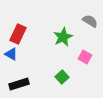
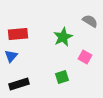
red rectangle: rotated 60 degrees clockwise
blue triangle: moved 2 px down; rotated 40 degrees clockwise
green square: rotated 24 degrees clockwise
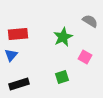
blue triangle: moved 1 px up
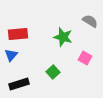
green star: rotated 30 degrees counterclockwise
pink square: moved 1 px down
green square: moved 9 px left, 5 px up; rotated 24 degrees counterclockwise
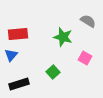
gray semicircle: moved 2 px left
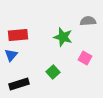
gray semicircle: rotated 35 degrees counterclockwise
red rectangle: moved 1 px down
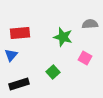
gray semicircle: moved 2 px right, 3 px down
red rectangle: moved 2 px right, 2 px up
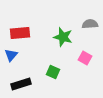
green square: rotated 24 degrees counterclockwise
black rectangle: moved 2 px right
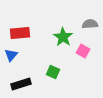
green star: rotated 18 degrees clockwise
pink square: moved 2 px left, 7 px up
